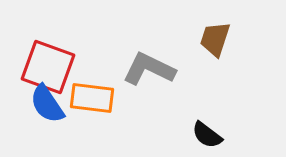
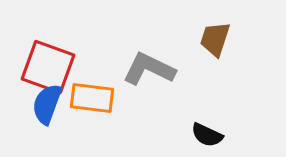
blue semicircle: rotated 54 degrees clockwise
black semicircle: rotated 12 degrees counterclockwise
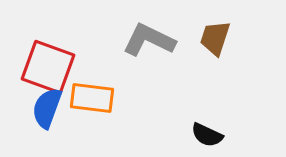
brown trapezoid: moved 1 px up
gray L-shape: moved 29 px up
blue semicircle: moved 4 px down
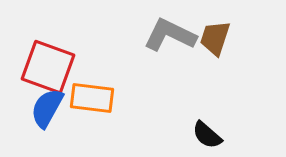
gray L-shape: moved 21 px right, 5 px up
blue semicircle: rotated 9 degrees clockwise
black semicircle: rotated 16 degrees clockwise
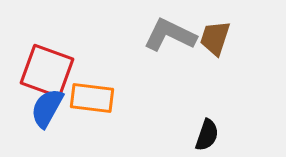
red square: moved 1 px left, 4 px down
black semicircle: rotated 112 degrees counterclockwise
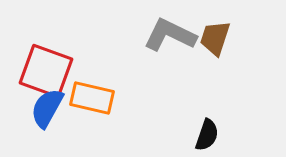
red square: moved 1 px left
orange rectangle: rotated 6 degrees clockwise
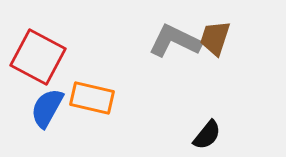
gray L-shape: moved 5 px right, 6 px down
red square: moved 8 px left, 14 px up; rotated 8 degrees clockwise
black semicircle: rotated 20 degrees clockwise
